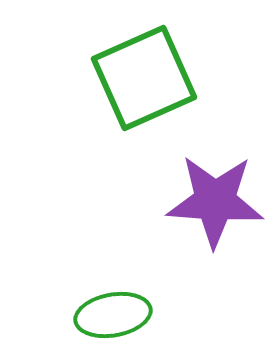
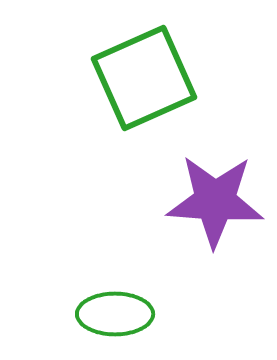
green ellipse: moved 2 px right, 1 px up; rotated 10 degrees clockwise
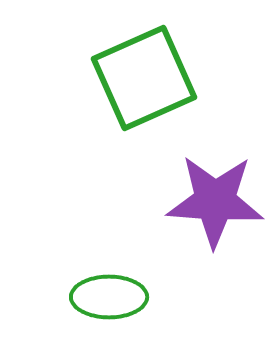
green ellipse: moved 6 px left, 17 px up
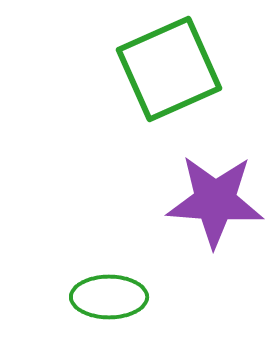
green square: moved 25 px right, 9 px up
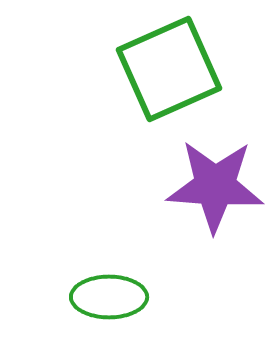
purple star: moved 15 px up
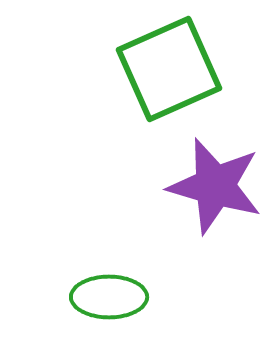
purple star: rotated 12 degrees clockwise
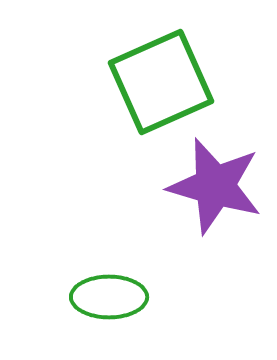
green square: moved 8 px left, 13 px down
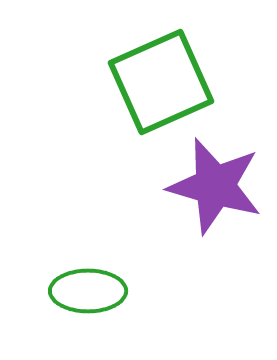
green ellipse: moved 21 px left, 6 px up
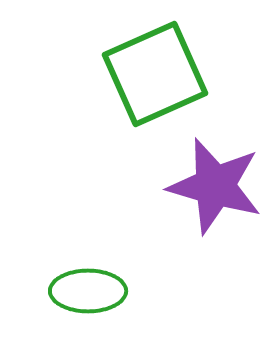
green square: moved 6 px left, 8 px up
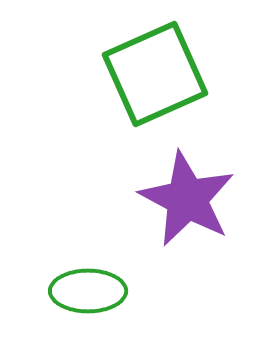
purple star: moved 28 px left, 13 px down; rotated 12 degrees clockwise
